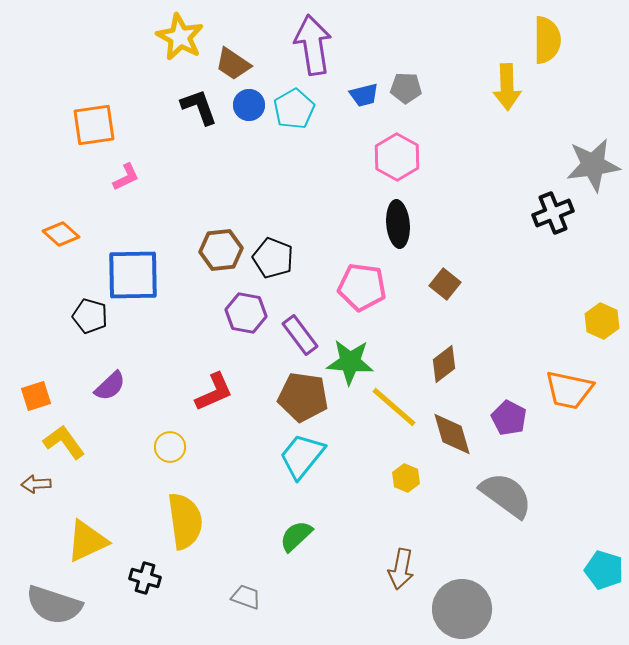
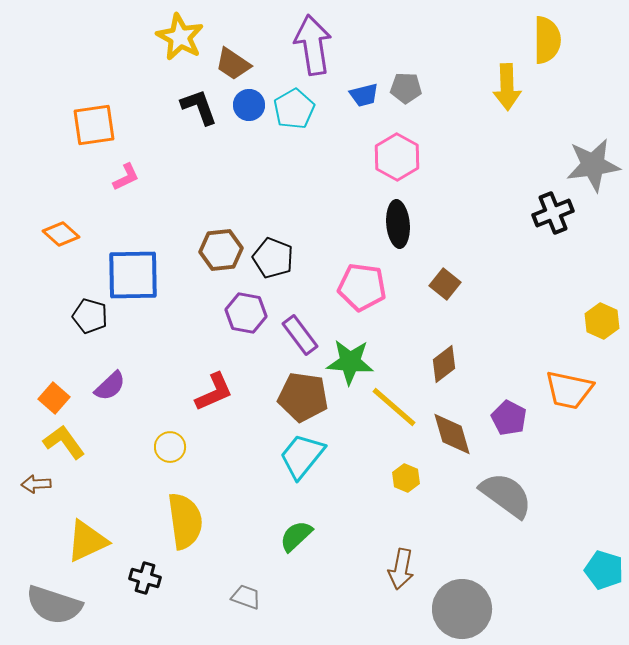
orange square at (36, 396): moved 18 px right, 2 px down; rotated 32 degrees counterclockwise
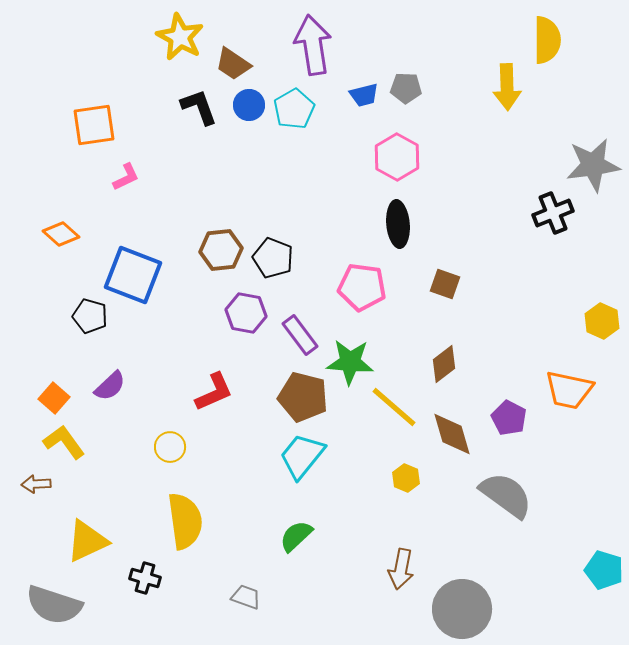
blue square at (133, 275): rotated 22 degrees clockwise
brown square at (445, 284): rotated 20 degrees counterclockwise
brown pentagon at (303, 397): rotated 6 degrees clockwise
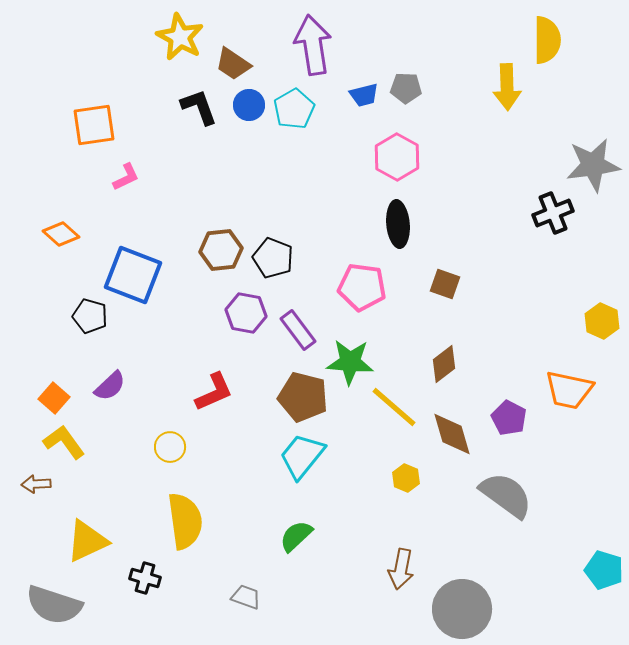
purple rectangle at (300, 335): moved 2 px left, 5 px up
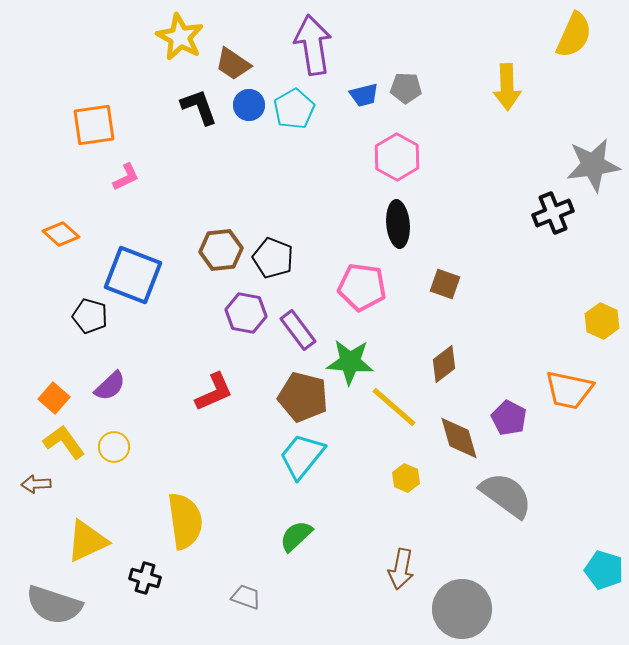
yellow semicircle at (547, 40): moved 27 px right, 5 px up; rotated 24 degrees clockwise
brown diamond at (452, 434): moved 7 px right, 4 px down
yellow circle at (170, 447): moved 56 px left
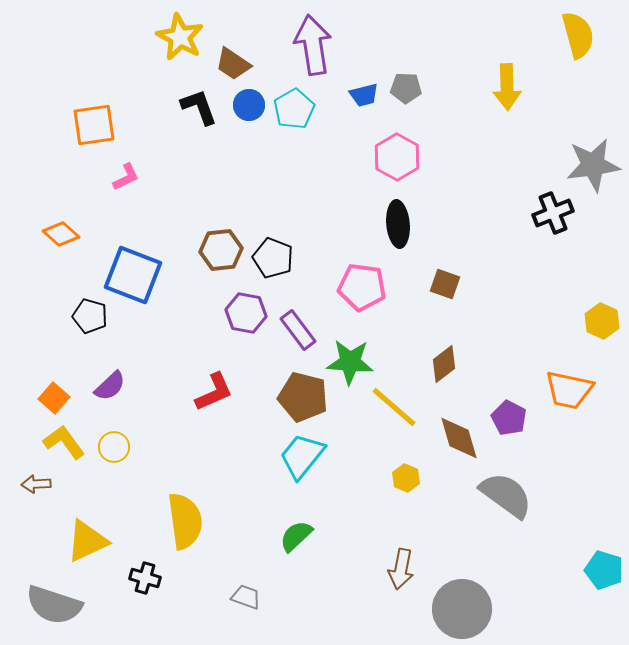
yellow semicircle at (574, 35): moved 4 px right; rotated 39 degrees counterclockwise
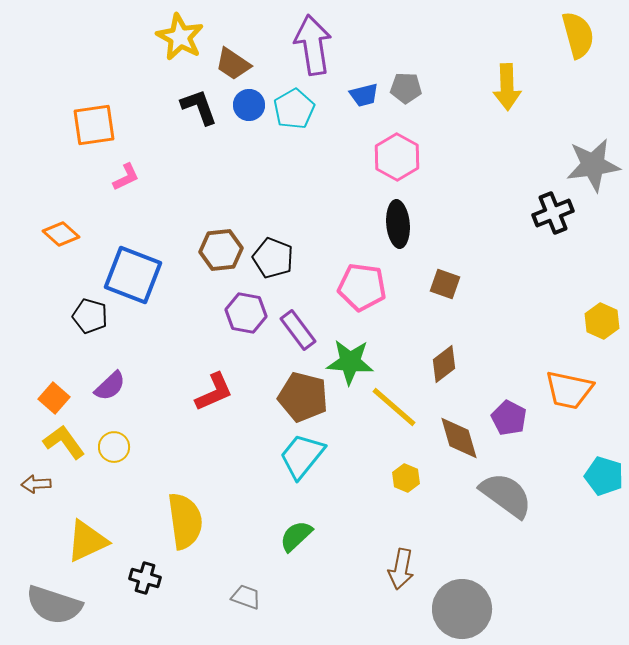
cyan pentagon at (604, 570): moved 94 px up
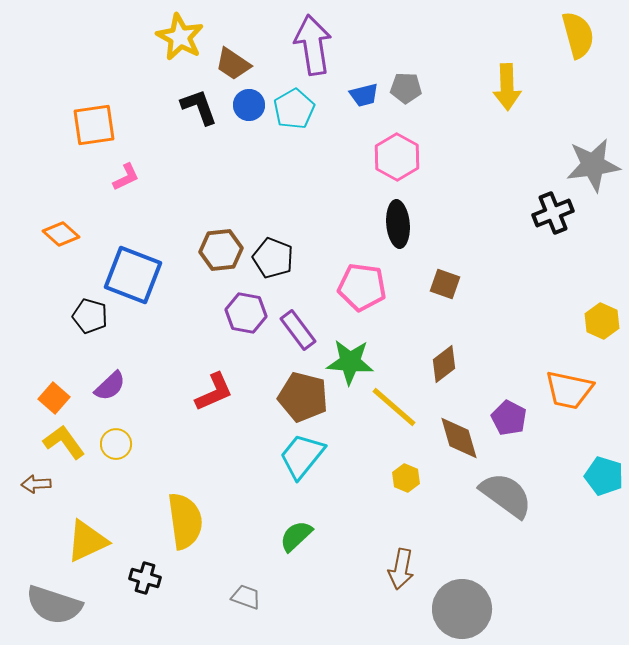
yellow circle at (114, 447): moved 2 px right, 3 px up
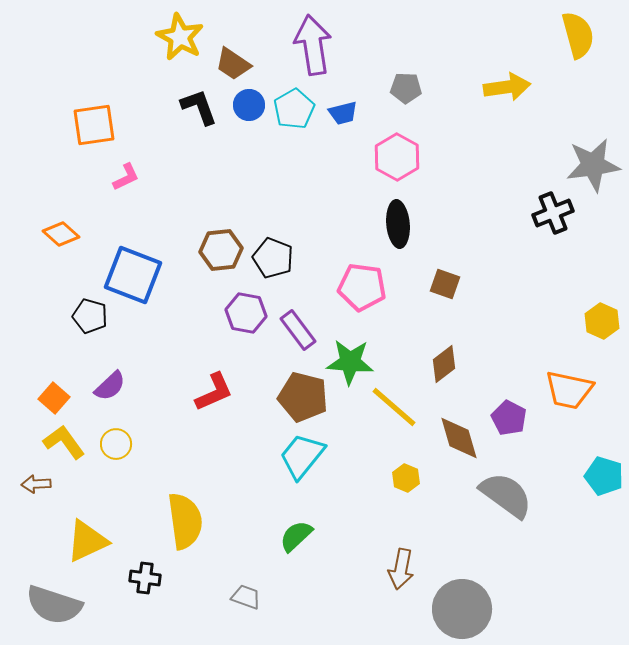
yellow arrow at (507, 87): rotated 96 degrees counterclockwise
blue trapezoid at (364, 95): moved 21 px left, 18 px down
black cross at (145, 578): rotated 8 degrees counterclockwise
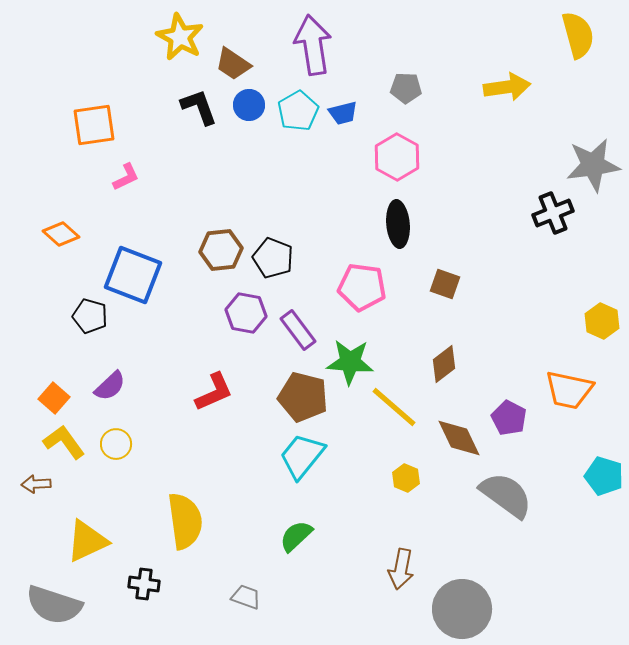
cyan pentagon at (294, 109): moved 4 px right, 2 px down
brown diamond at (459, 438): rotated 9 degrees counterclockwise
black cross at (145, 578): moved 1 px left, 6 px down
